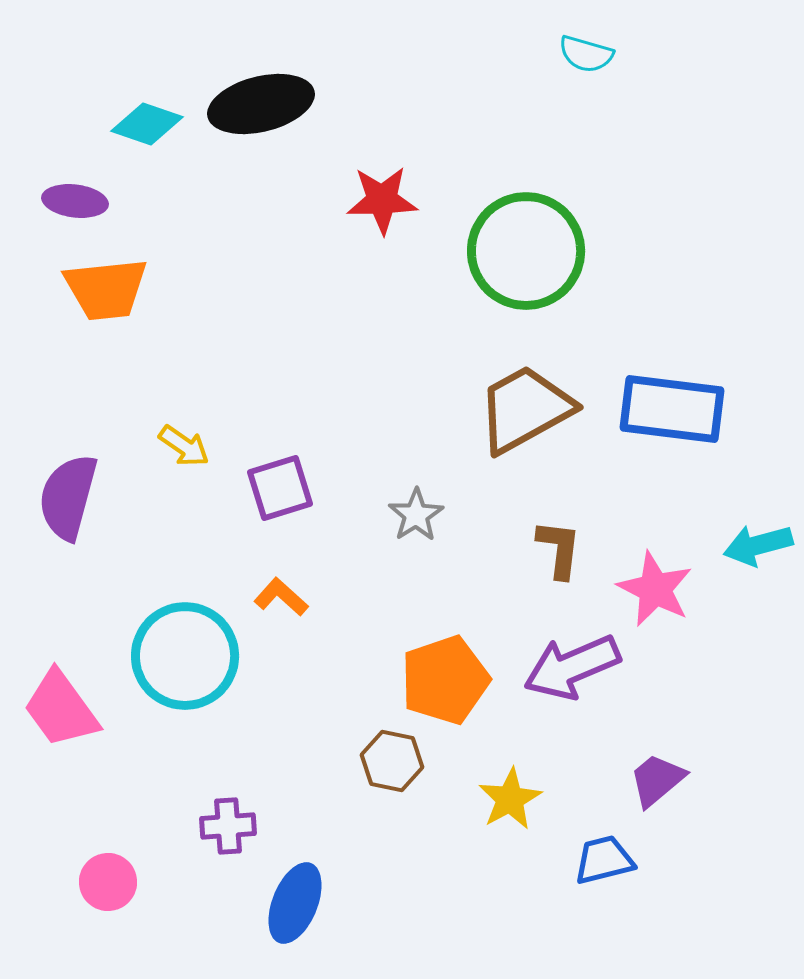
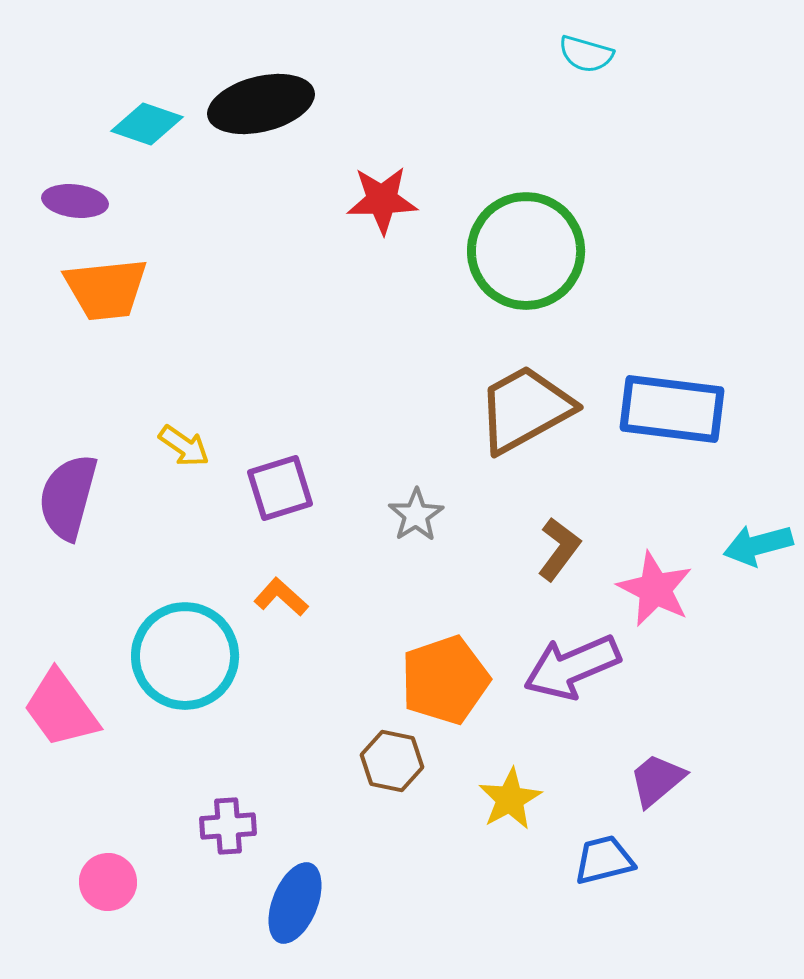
brown L-shape: rotated 30 degrees clockwise
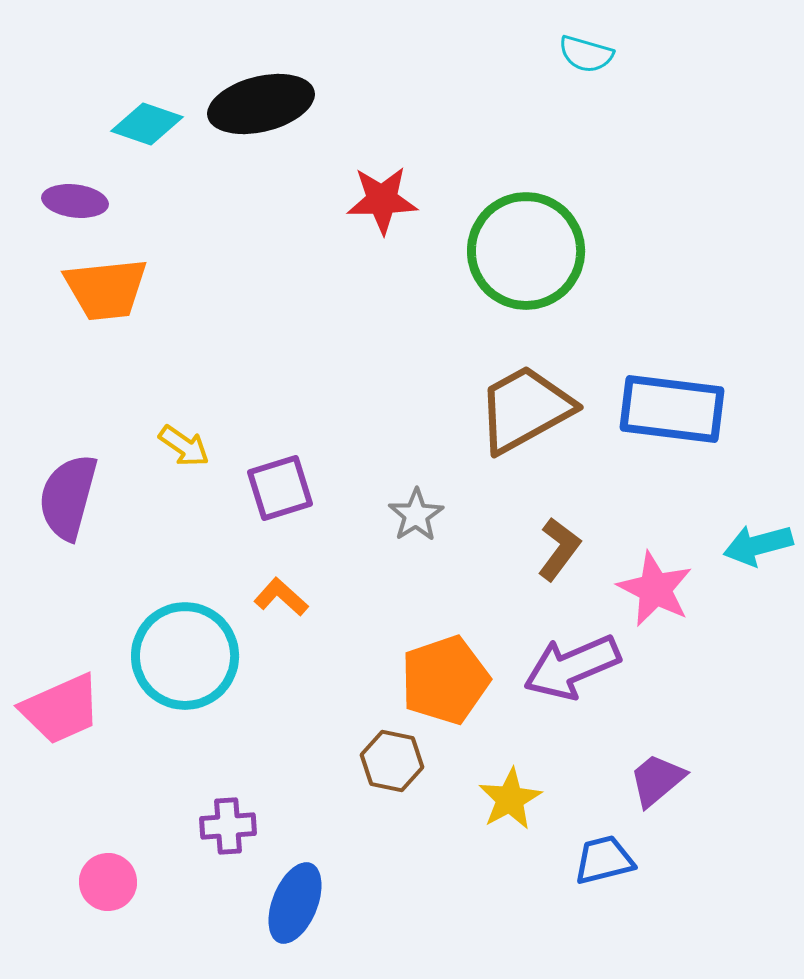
pink trapezoid: rotated 78 degrees counterclockwise
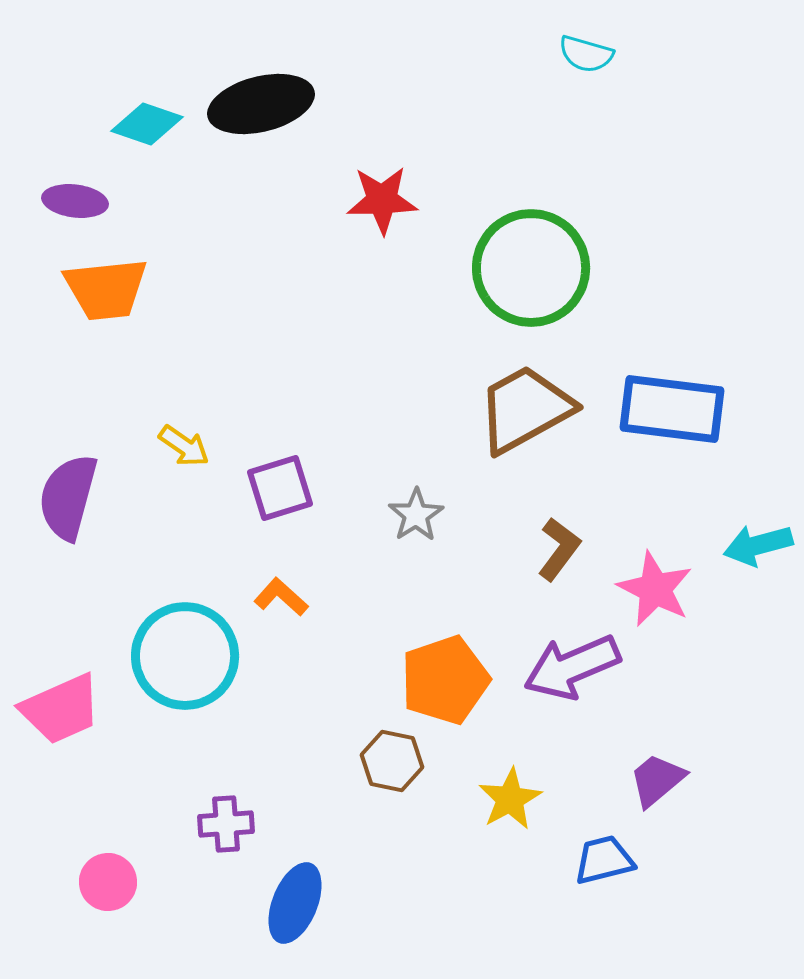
green circle: moved 5 px right, 17 px down
purple cross: moved 2 px left, 2 px up
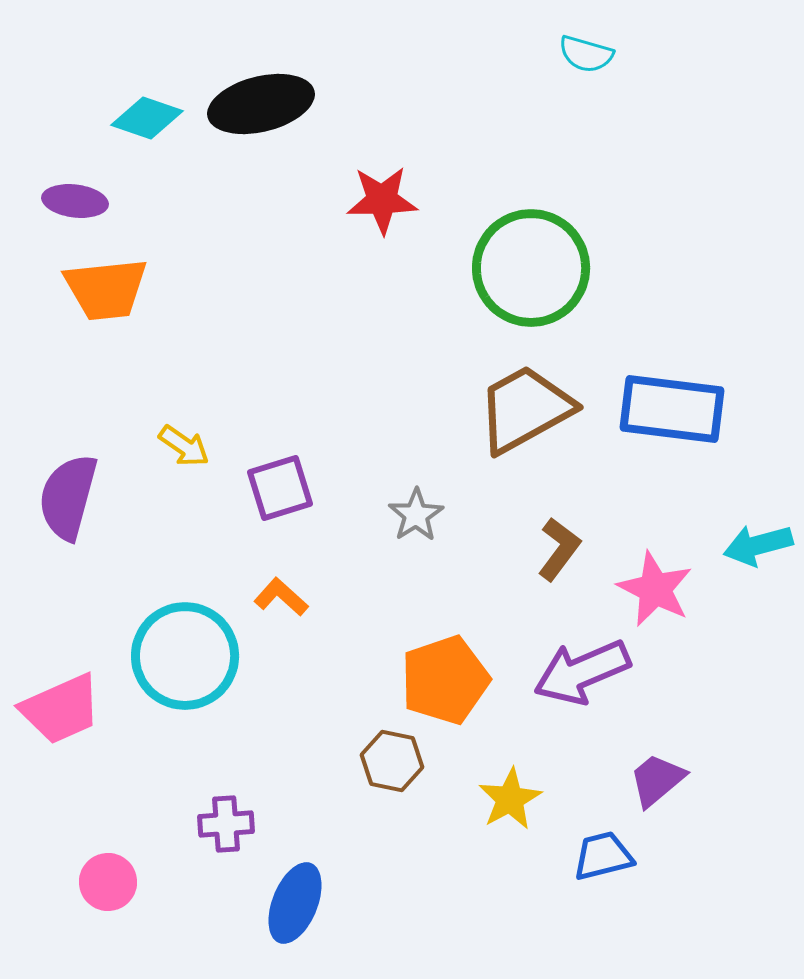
cyan diamond: moved 6 px up
purple arrow: moved 10 px right, 5 px down
blue trapezoid: moved 1 px left, 4 px up
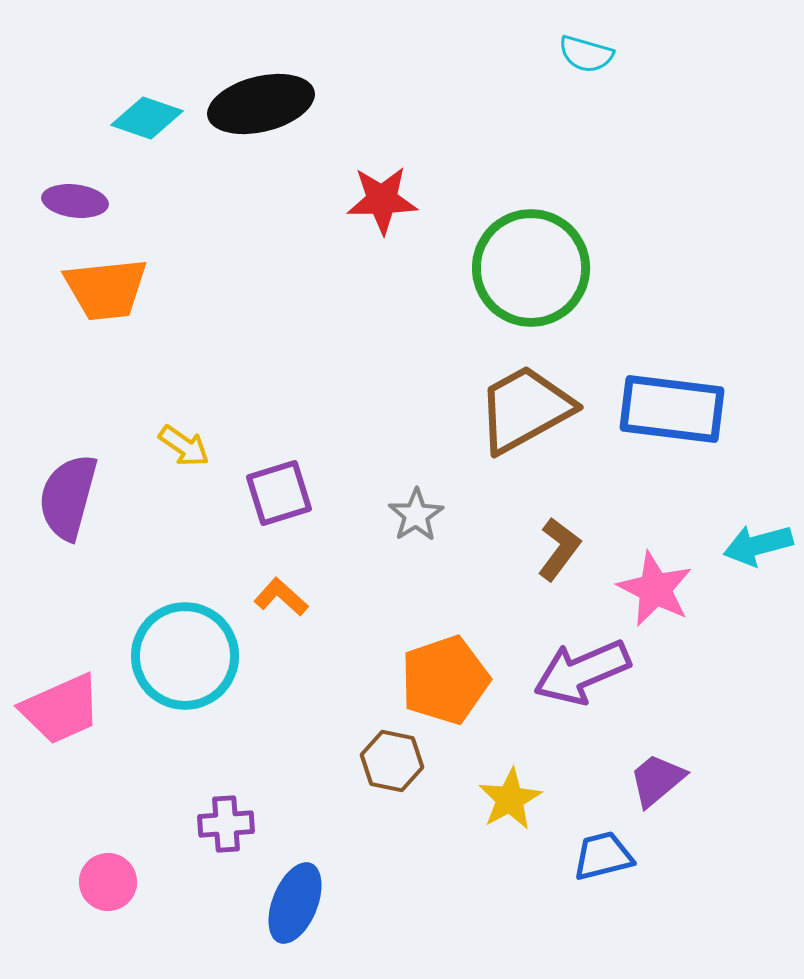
purple square: moved 1 px left, 5 px down
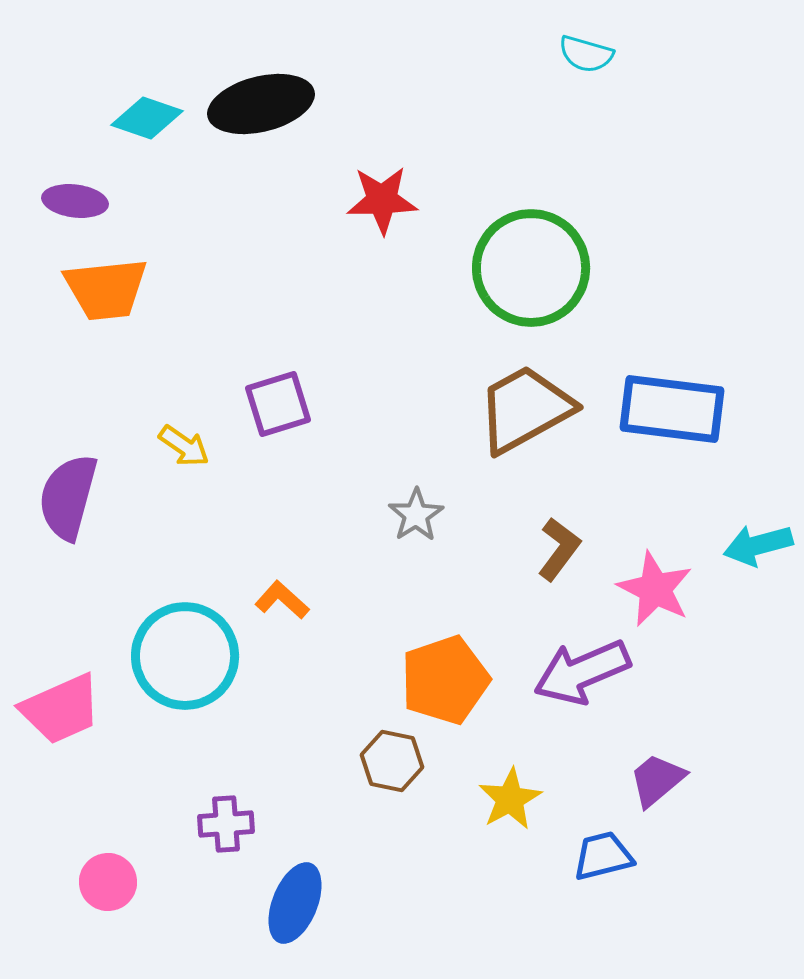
purple square: moved 1 px left, 89 px up
orange L-shape: moved 1 px right, 3 px down
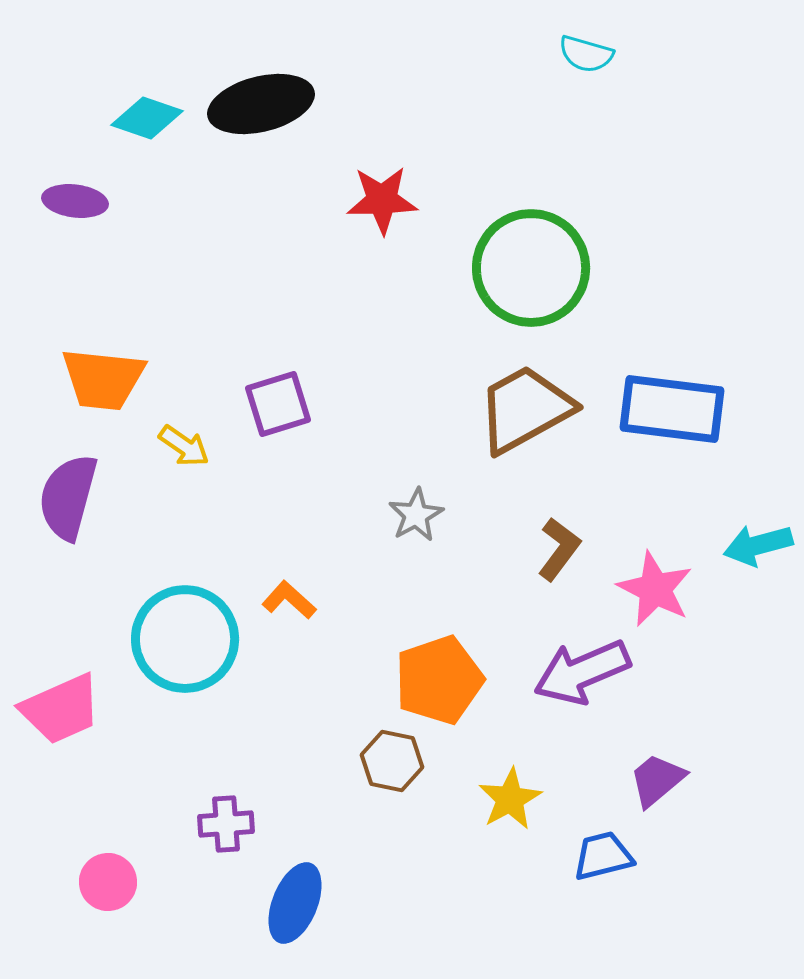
orange trapezoid: moved 3 px left, 90 px down; rotated 12 degrees clockwise
gray star: rotated 4 degrees clockwise
orange L-shape: moved 7 px right
cyan circle: moved 17 px up
orange pentagon: moved 6 px left
